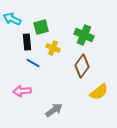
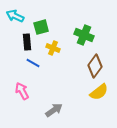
cyan arrow: moved 3 px right, 3 px up
brown diamond: moved 13 px right
pink arrow: rotated 66 degrees clockwise
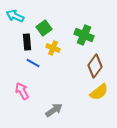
green square: moved 3 px right, 1 px down; rotated 21 degrees counterclockwise
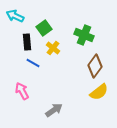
yellow cross: rotated 16 degrees clockwise
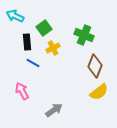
yellow cross: rotated 24 degrees clockwise
brown diamond: rotated 15 degrees counterclockwise
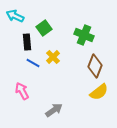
yellow cross: moved 9 px down; rotated 16 degrees counterclockwise
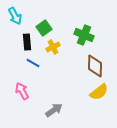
cyan arrow: rotated 144 degrees counterclockwise
yellow cross: moved 10 px up; rotated 16 degrees clockwise
brown diamond: rotated 20 degrees counterclockwise
